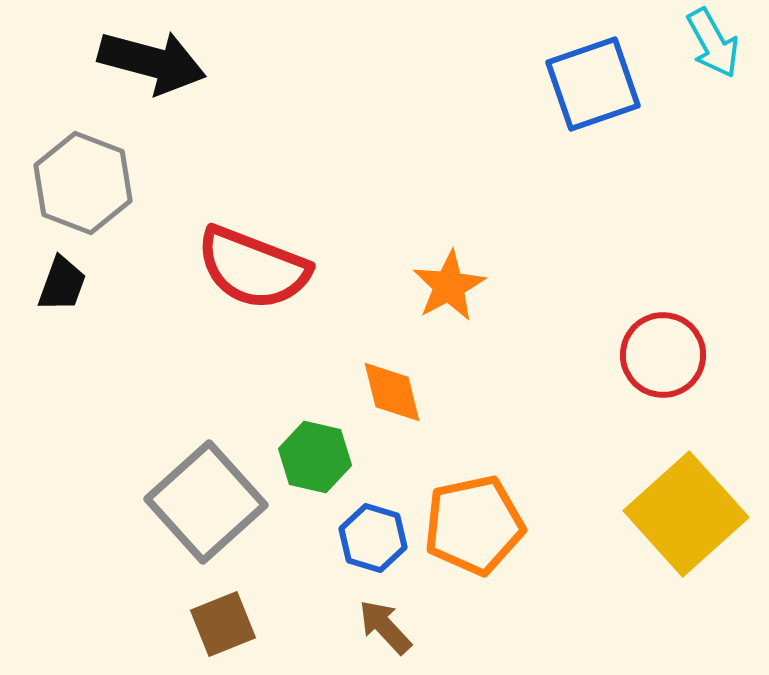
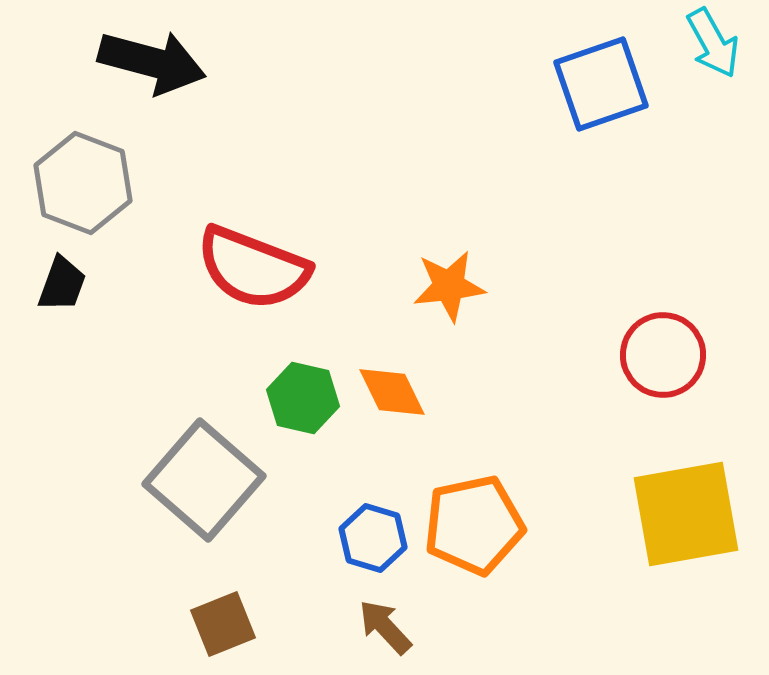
blue square: moved 8 px right
orange star: rotated 22 degrees clockwise
orange diamond: rotated 12 degrees counterclockwise
green hexagon: moved 12 px left, 59 px up
gray square: moved 2 px left, 22 px up; rotated 7 degrees counterclockwise
yellow square: rotated 32 degrees clockwise
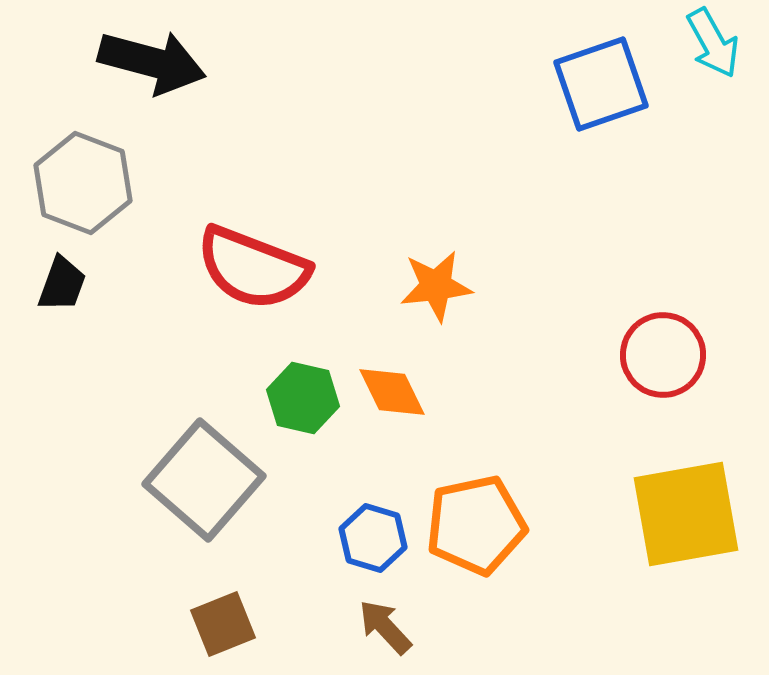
orange star: moved 13 px left
orange pentagon: moved 2 px right
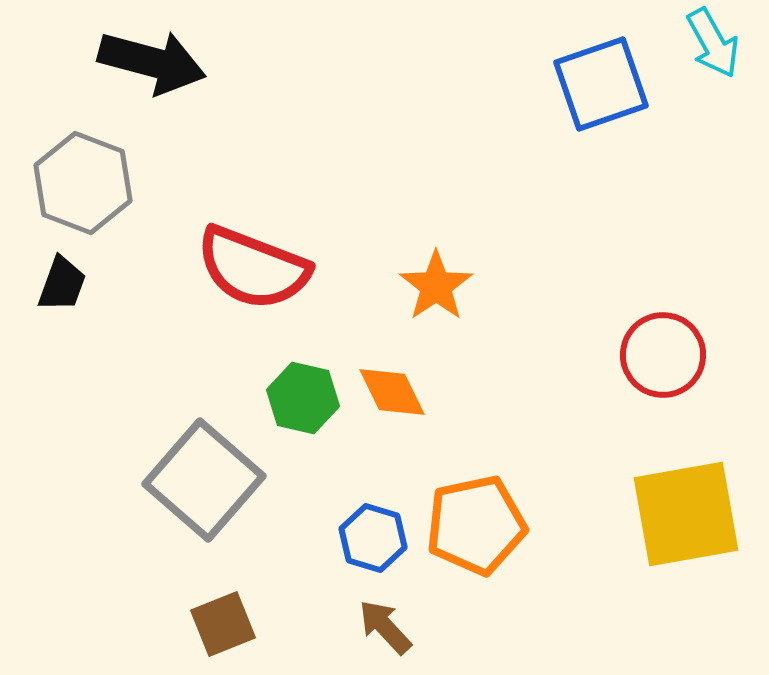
orange star: rotated 28 degrees counterclockwise
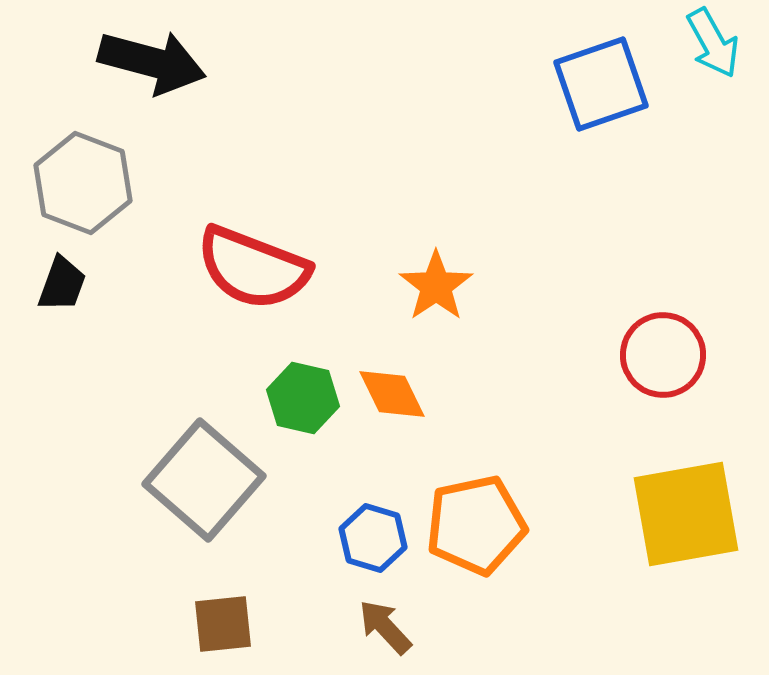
orange diamond: moved 2 px down
brown square: rotated 16 degrees clockwise
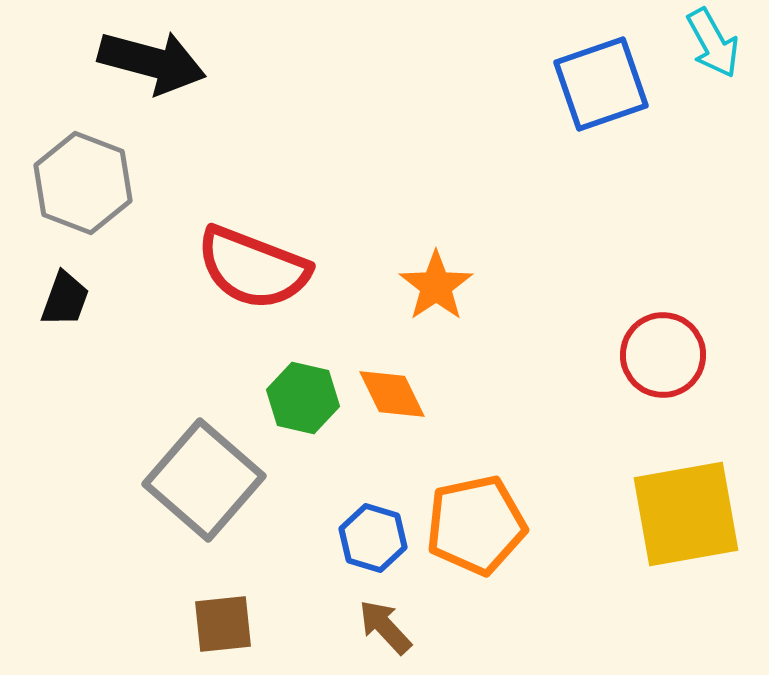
black trapezoid: moved 3 px right, 15 px down
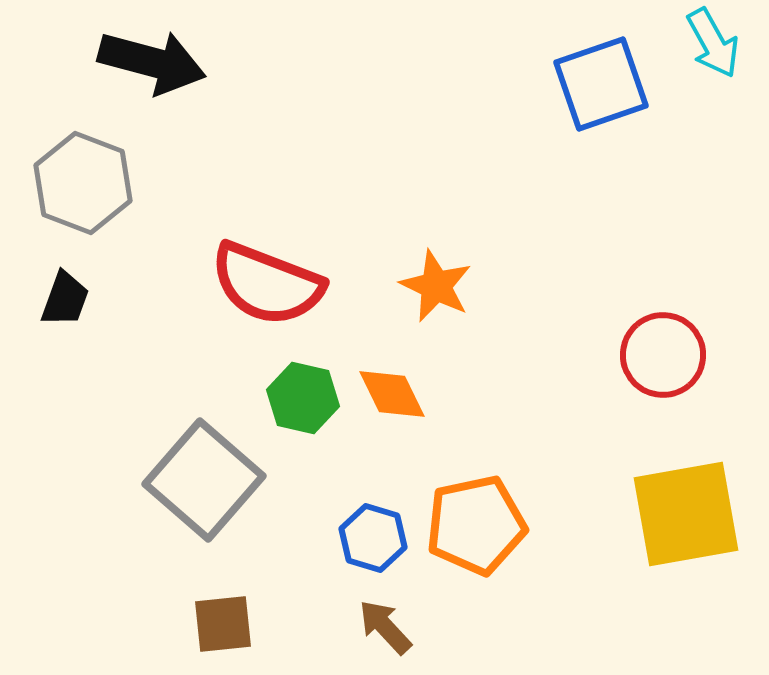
red semicircle: moved 14 px right, 16 px down
orange star: rotated 12 degrees counterclockwise
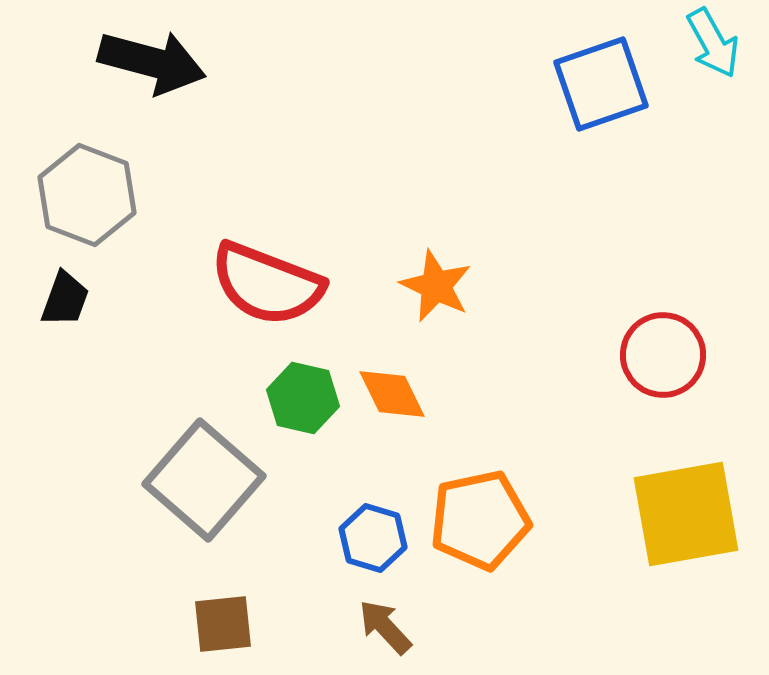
gray hexagon: moved 4 px right, 12 px down
orange pentagon: moved 4 px right, 5 px up
